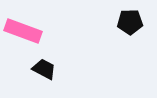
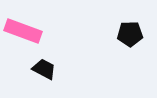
black pentagon: moved 12 px down
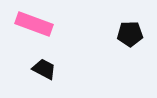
pink rectangle: moved 11 px right, 7 px up
